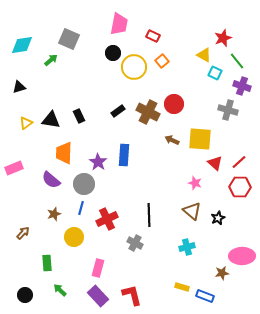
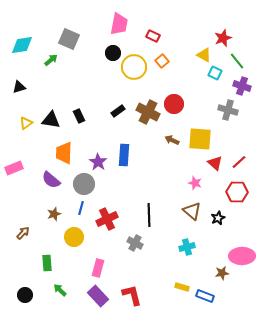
red hexagon at (240, 187): moved 3 px left, 5 px down
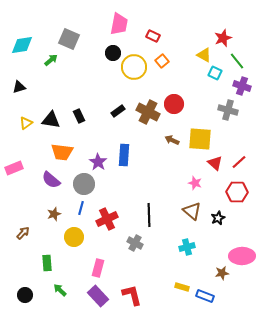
orange trapezoid at (64, 153): moved 2 px left, 1 px up; rotated 85 degrees counterclockwise
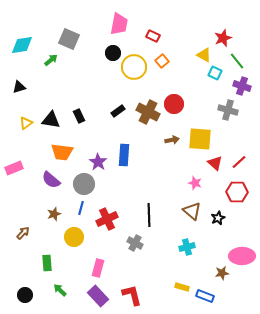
brown arrow at (172, 140): rotated 144 degrees clockwise
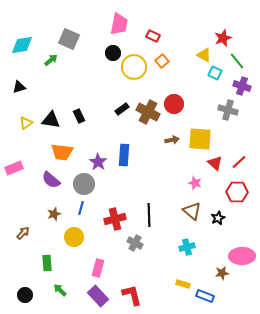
black rectangle at (118, 111): moved 4 px right, 2 px up
red cross at (107, 219): moved 8 px right; rotated 10 degrees clockwise
yellow rectangle at (182, 287): moved 1 px right, 3 px up
